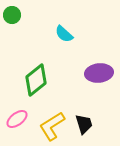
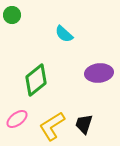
black trapezoid: rotated 145 degrees counterclockwise
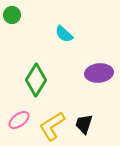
green diamond: rotated 20 degrees counterclockwise
pink ellipse: moved 2 px right, 1 px down
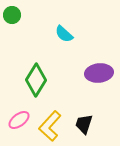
yellow L-shape: moved 2 px left; rotated 16 degrees counterclockwise
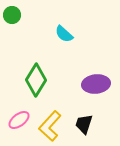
purple ellipse: moved 3 px left, 11 px down
